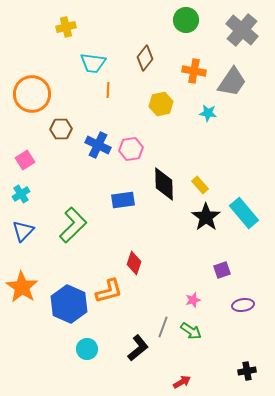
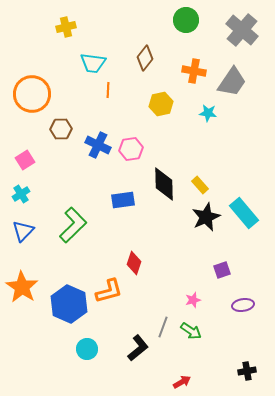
black star: rotated 12 degrees clockwise
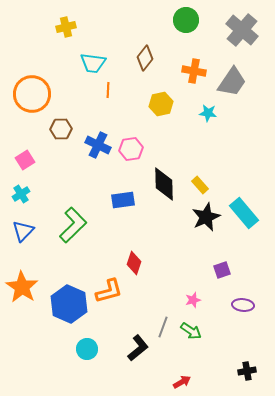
purple ellipse: rotated 15 degrees clockwise
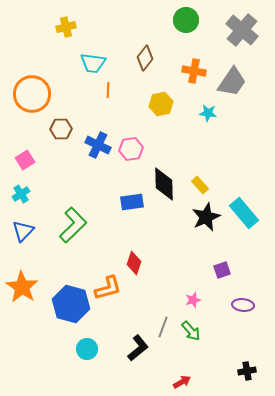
blue rectangle: moved 9 px right, 2 px down
orange L-shape: moved 1 px left, 3 px up
blue hexagon: moved 2 px right; rotated 9 degrees counterclockwise
green arrow: rotated 15 degrees clockwise
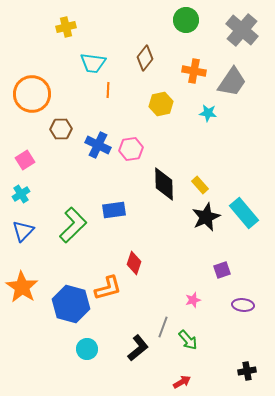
blue rectangle: moved 18 px left, 8 px down
green arrow: moved 3 px left, 9 px down
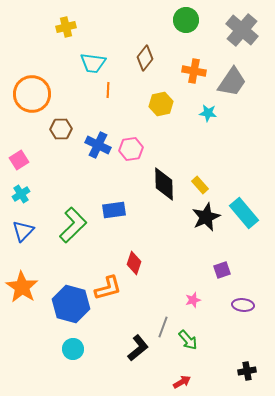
pink square: moved 6 px left
cyan circle: moved 14 px left
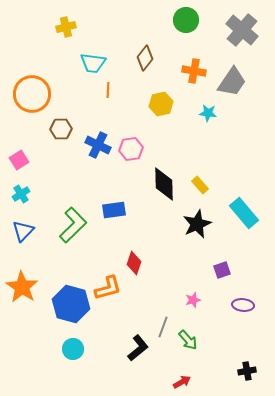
black star: moved 9 px left, 7 px down
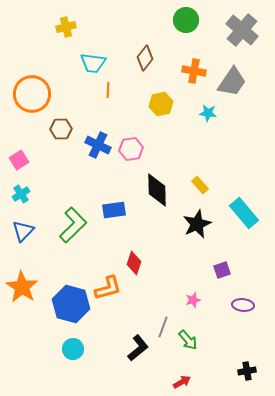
black diamond: moved 7 px left, 6 px down
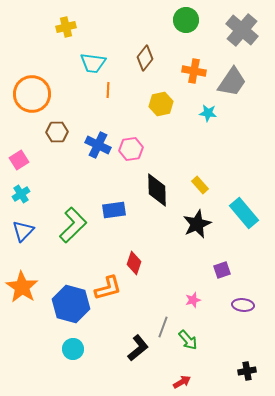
brown hexagon: moved 4 px left, 3 px down
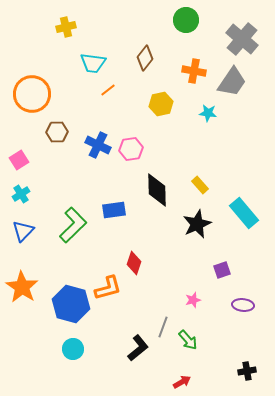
gray cross: moved 9 px down
orange line: rotated 49 degrees clockwise
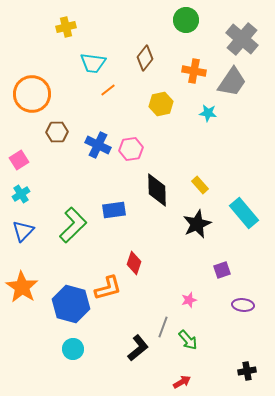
pink star: moved 4 px left
